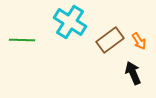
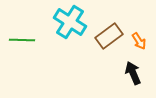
brown rectangle: moved 1 px left, 4 px up
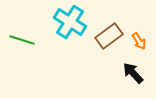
green line: rotated 15 degrees clockwise
black arrow: rotated 20 degrees counterclockwise
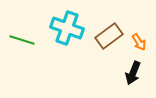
cyan cross: moved 3 px left, 6 px down; rotated 12 degrees counterclockwise
orange arrow: moved 1 px down
black arrow: rotated 115 degrees counterclockwise
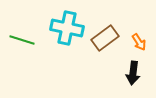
cyan cross: rotated 8 degrees counterclockwise
brown rectangle: moved 4 px left, 2 px down
black arrow: rotated 15 degrees counterclockwise
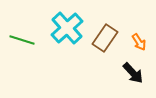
cyan cross: rotated 36 degrees clockwise
brown rectangle: rotated 20 degrees counterclockwise
black arrow: rotated 50 degrees counterclockwise
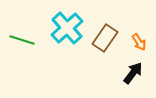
black arrow: rotated 100 degrees counterclockwise
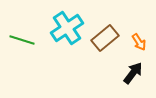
cyan cross: rotated 8 degrees clockwise
brown rectangle: rotated 16 degrees clockwise
